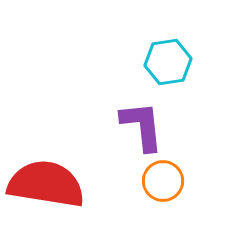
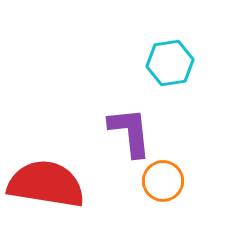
cyan hexagon: moved 2 px right, 1 px down
purple L-shape: moved 12 px left, 6 px down
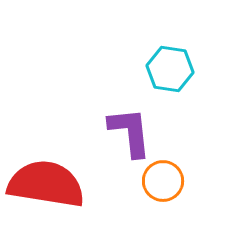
cyan hexagon: moved 6 px down; rotated 18 degrees clockwise
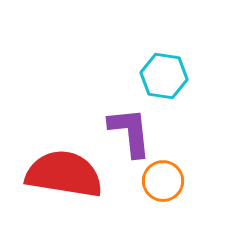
cyan hexagon: moved 6 px left, 7 px down
red semicircle: moved 18 px right, 10 px up
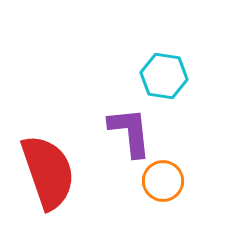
red semicircle: moved 16 px left, 2 px up; rotated 62 degrees clockwise
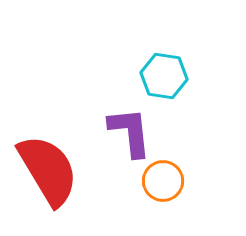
red semicircle: moved 2 px up; rotated 12 degrees counterclockwise
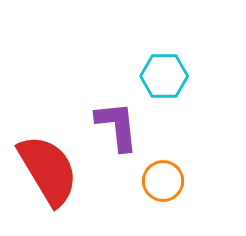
cyan hexagon: rotated 9 degrees counterclockwise
purple L-shape: moved 13 px left, 6 px up
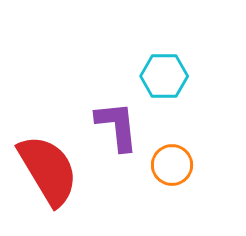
orange circle: moved 9 px right, 16 px up
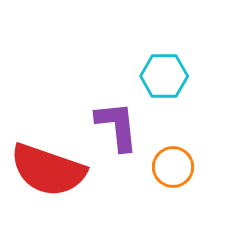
orange circle: moved 1 px right, 2 px down
red semicircle: rotated 140 degrees clockwise
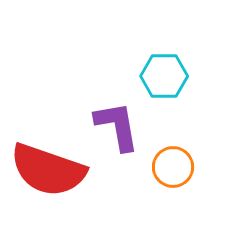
purple L-shape: rotated 4 degrees counterclockwise
